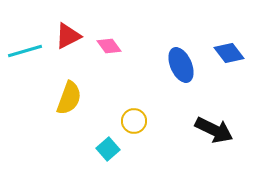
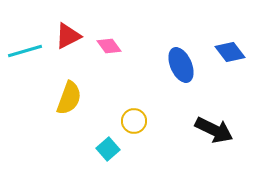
blue diamond: moved 1 px right, 1 px up
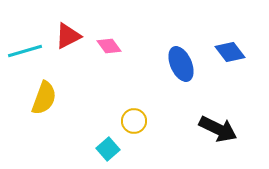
blue ellipse: moved 1 px up
yellow semicircle: moved 25 px left
black arrow: moved 4 px right, 1 px up
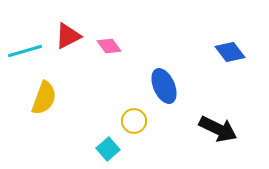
blue ellipse: moved 17 px left, 22 px down
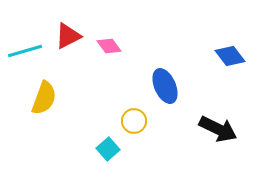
blue diamond: moved 4 px down
blue ellipse: moved 1 px right
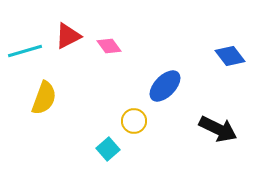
blue ellipse: rotated 68 degrees clockwise
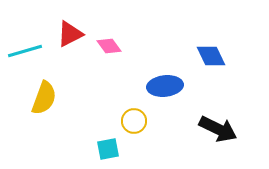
red triangle: moved 2 px right, 2 px up
blue diamond: moved 19 px left; rotated 12 degrees clockwise
blue ellipse: rotated 40 degrees clockwise
cyan square: rotated 30 degrees clockwise
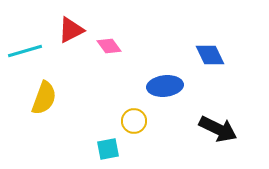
red triangle: moved 1 px right, 4 px up
blue diamond: moved 1 px left, 1 px up
